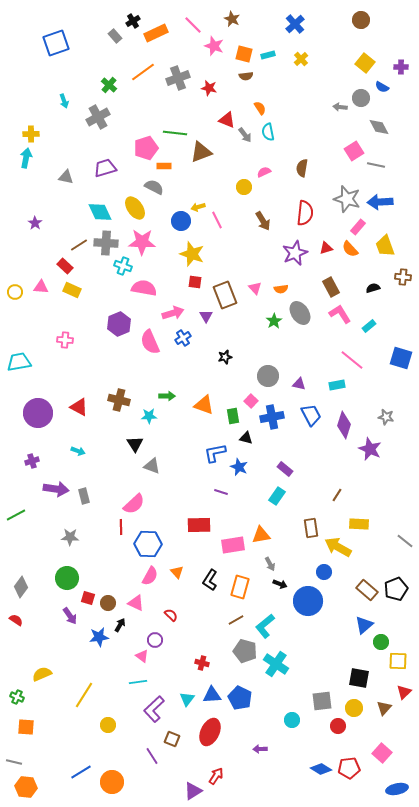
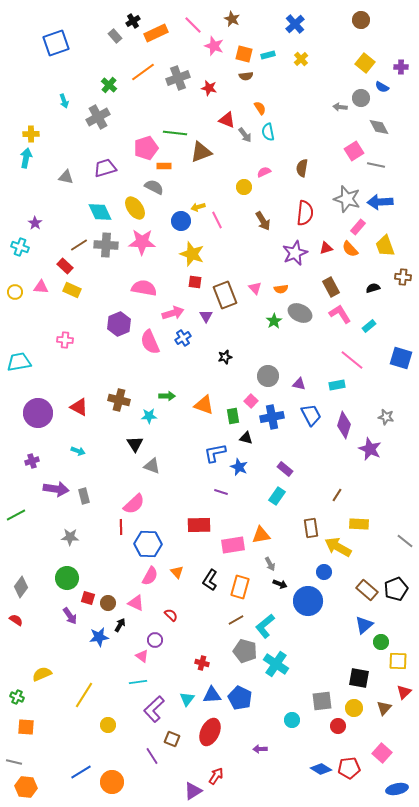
gray cross at (106, 243): moved 2 px down
cyan cross at (123, 266): moved 103 px left, 19 px up
gray ellipse at (300, 313): rotated 30 degrees counterclockwise
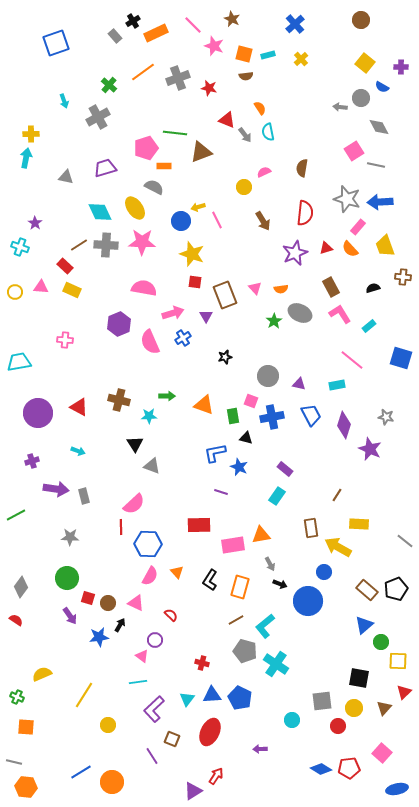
pink square at (251, 401): rotated 24 degrees counterclockwise
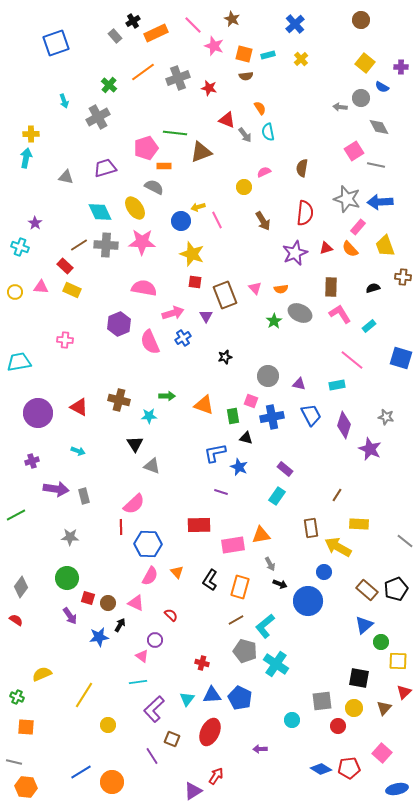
brown rectangle at (331, 287): rotated 30 degrees clockwise
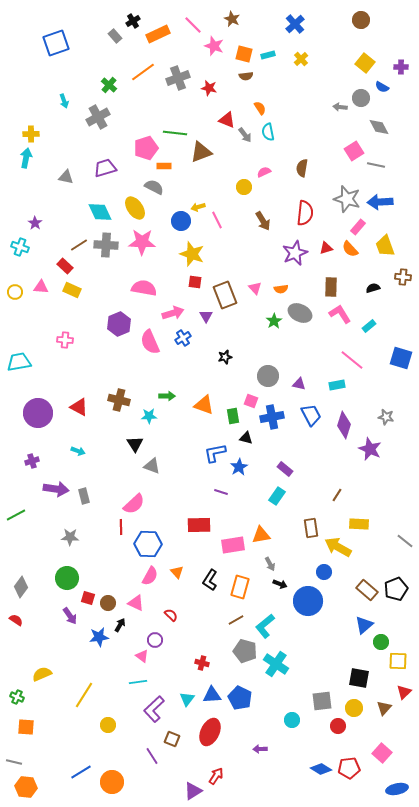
orange rectangle at (156, 33): moved 2 px right, 1 px down
blue star at (239, 467): rotated 18 degrees clockwise
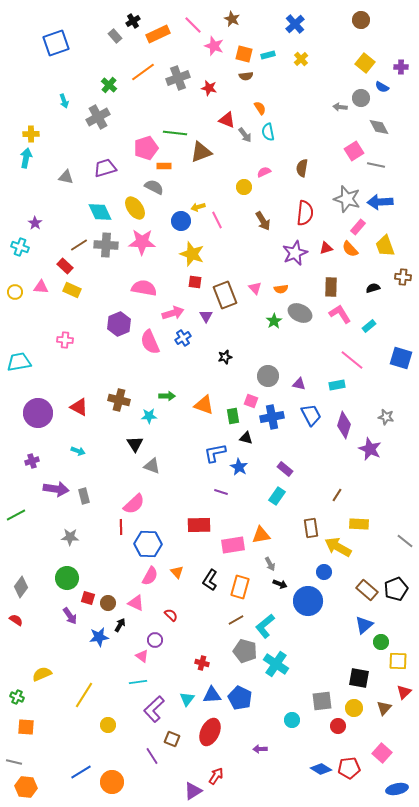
blue star at (239, 467): rotated 12 degrees counterclockwise
